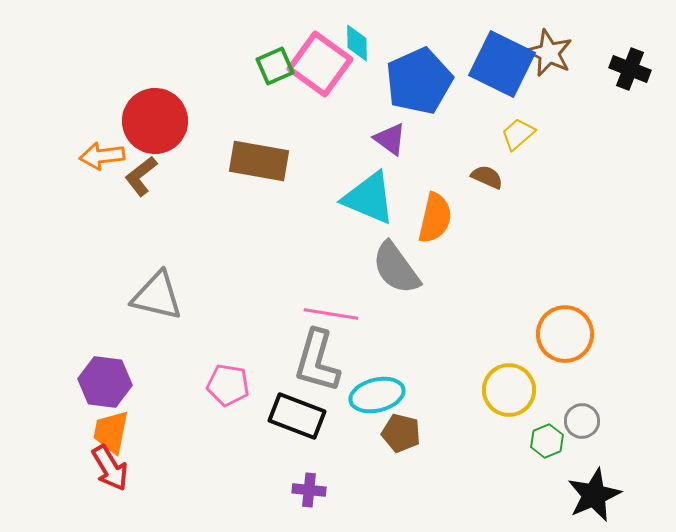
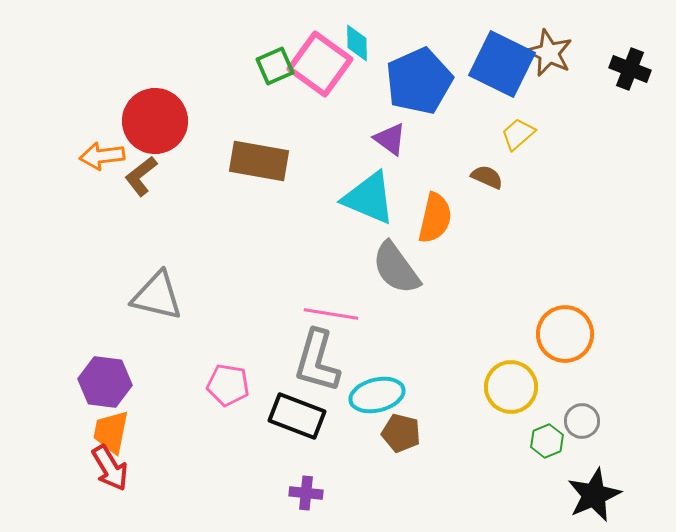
yellow circle: moved 2 px right, 3 px up
purple cross: moved 3 px left, 3 px down
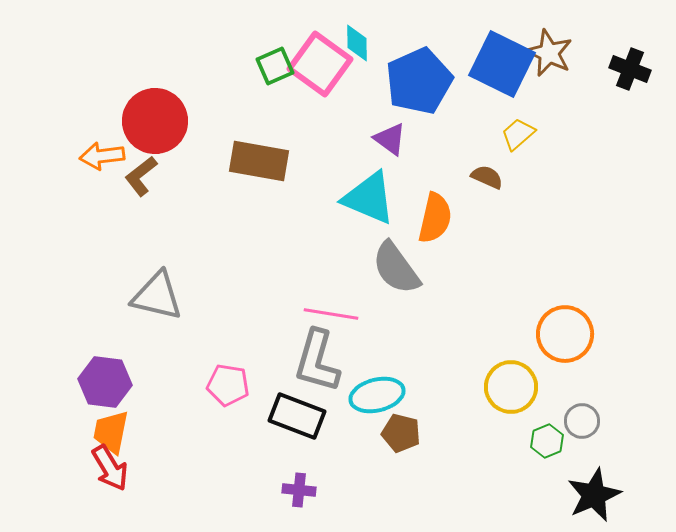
purple cross: moved 7 px left, 3 px up
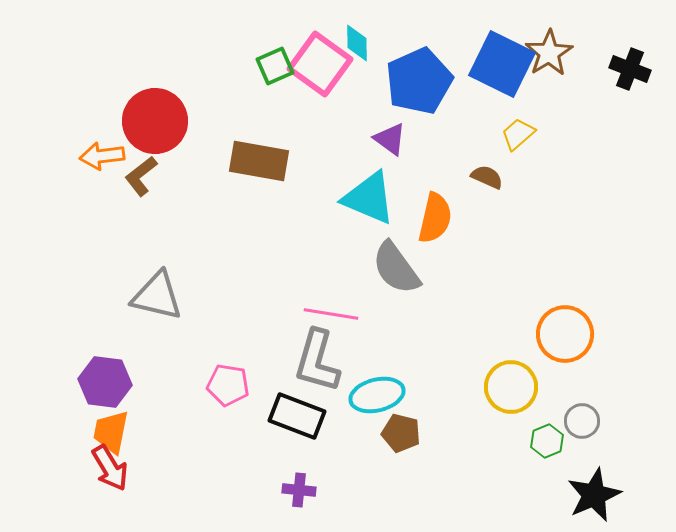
brown star: rotated 15 degrees clockwise
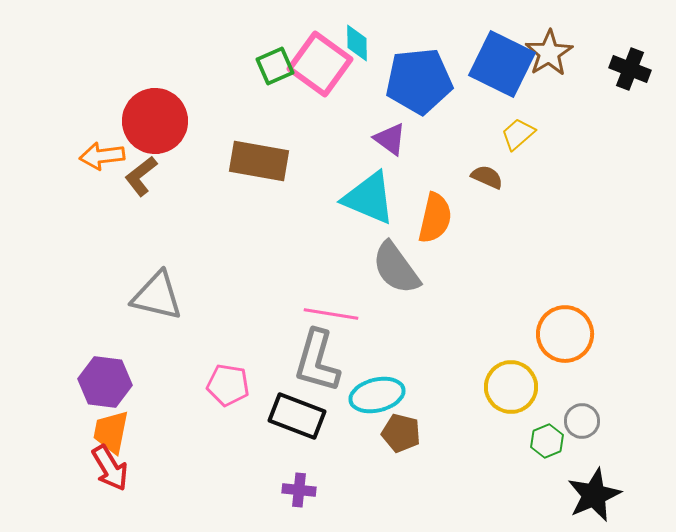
blue pentagon: rotated 18 degrees clockwise
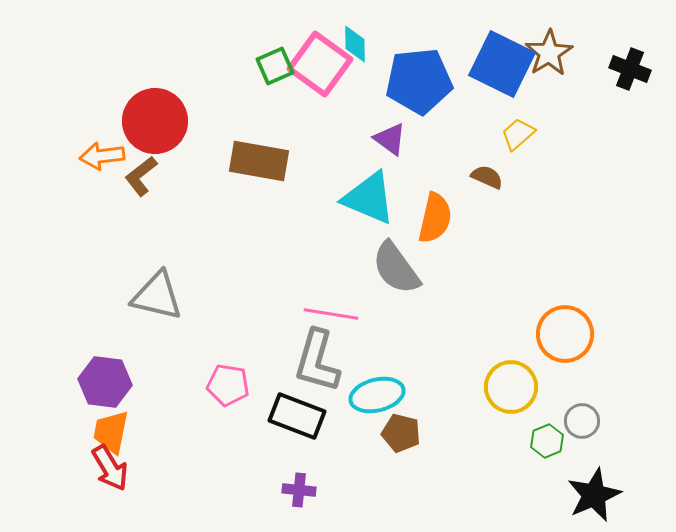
cyan diamond: moved 2 px left, 1 px down
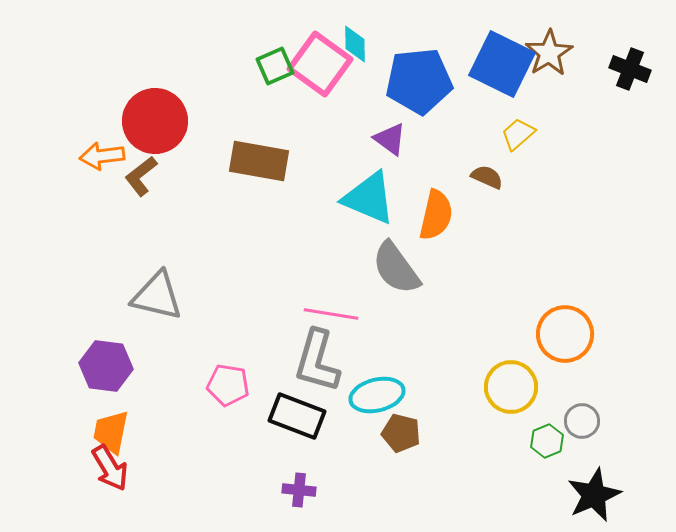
orange semicircle: moved 1 px right, 3 px up
purple hexagon: moved 1 px right, 16 px up
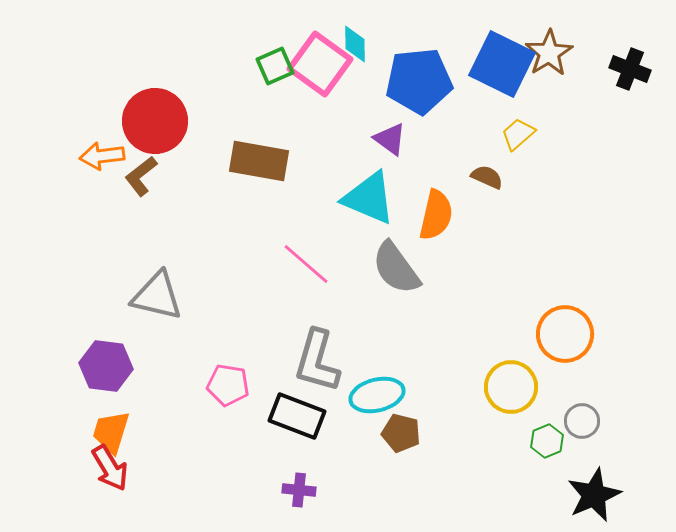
pink line: moved 25 px left, 50 px up; rotated 32 degrees clockwise
orange trapezoid: rotated 6 degrees clockwise
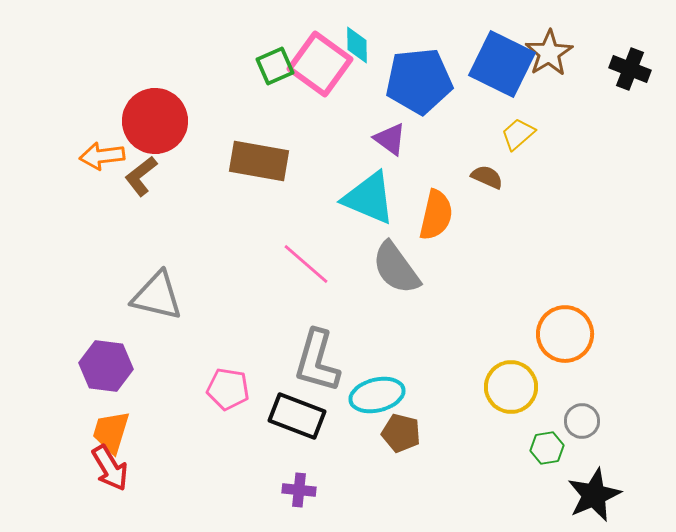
cyan diamond: moved 2 px right, 1 px down
pink pentagon: moved 4 px down
green hexagon: moved 7 px down; rotated 12 degrees clockwise
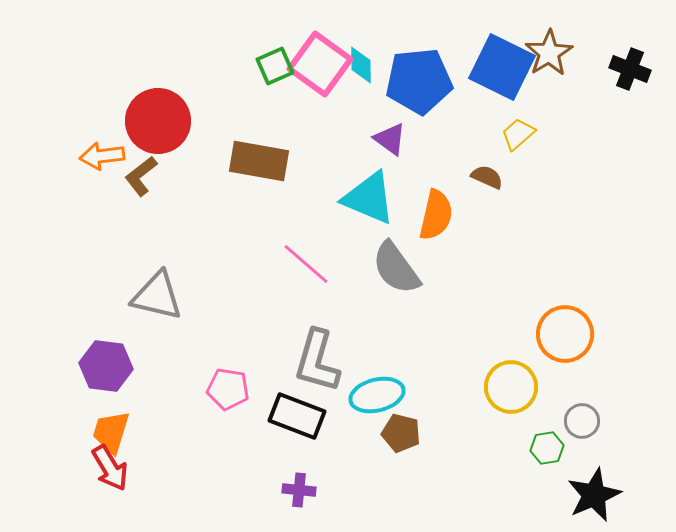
cyan diamond: moved 4 px right, 20 px down
blue square: moved 3 px down
red circle: moved 3 px right
